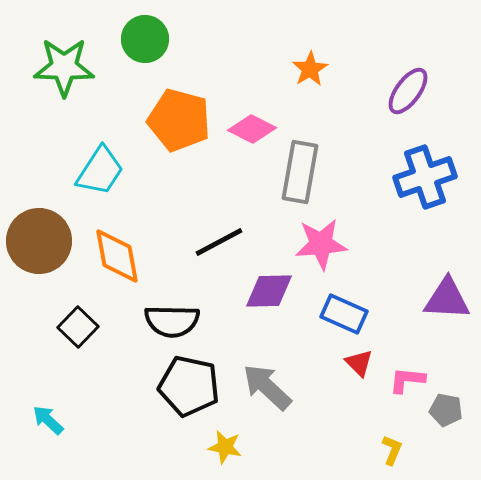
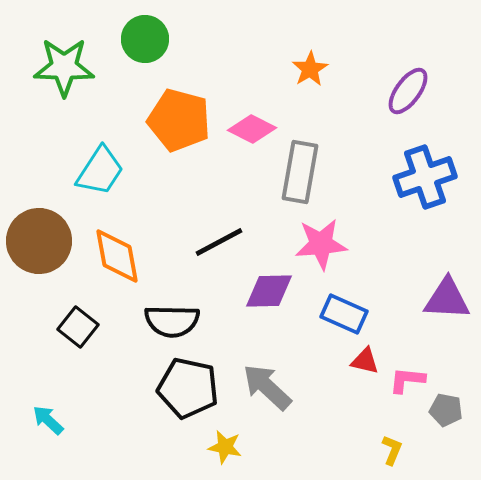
black square: rotated 6 degrees counterclockwise
red triangle: moved 6 px right, 2 px up; rotated 32 degrees counterclockwise
black pentagon: moved 1 px left, 2 px down
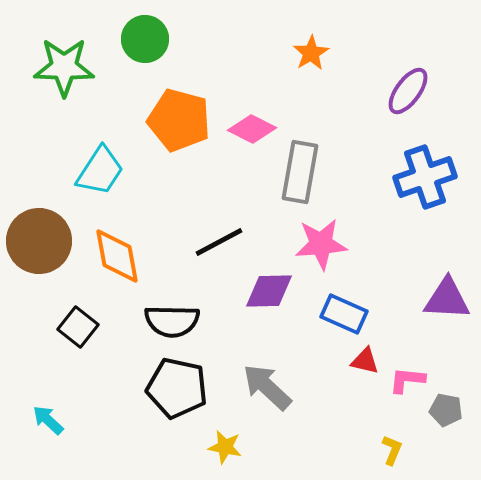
orange star: moved 1 px right, 16 px up
black pentagon: moved 11 px left
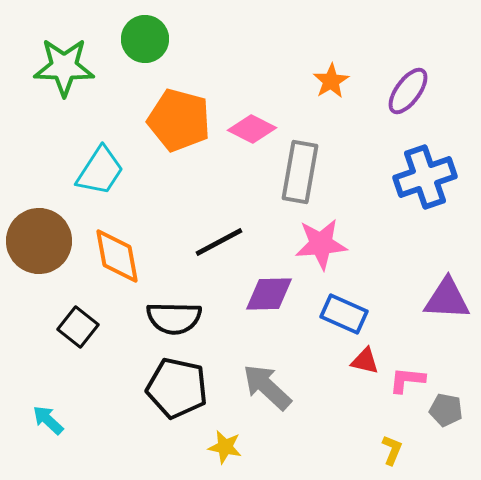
orange star: moved 20 px right, 28 px down
purple diamond: moved 3 px down
black semicircle: moved 2 px right, 3 px up
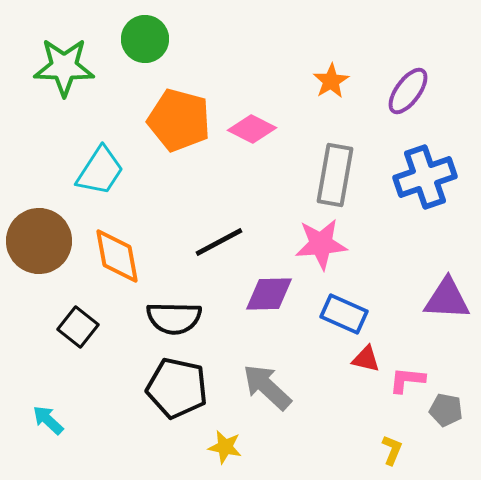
gray rectangle: moved 35 px right, 3 px down
red triangle: moved 1 px right, 2 px up
